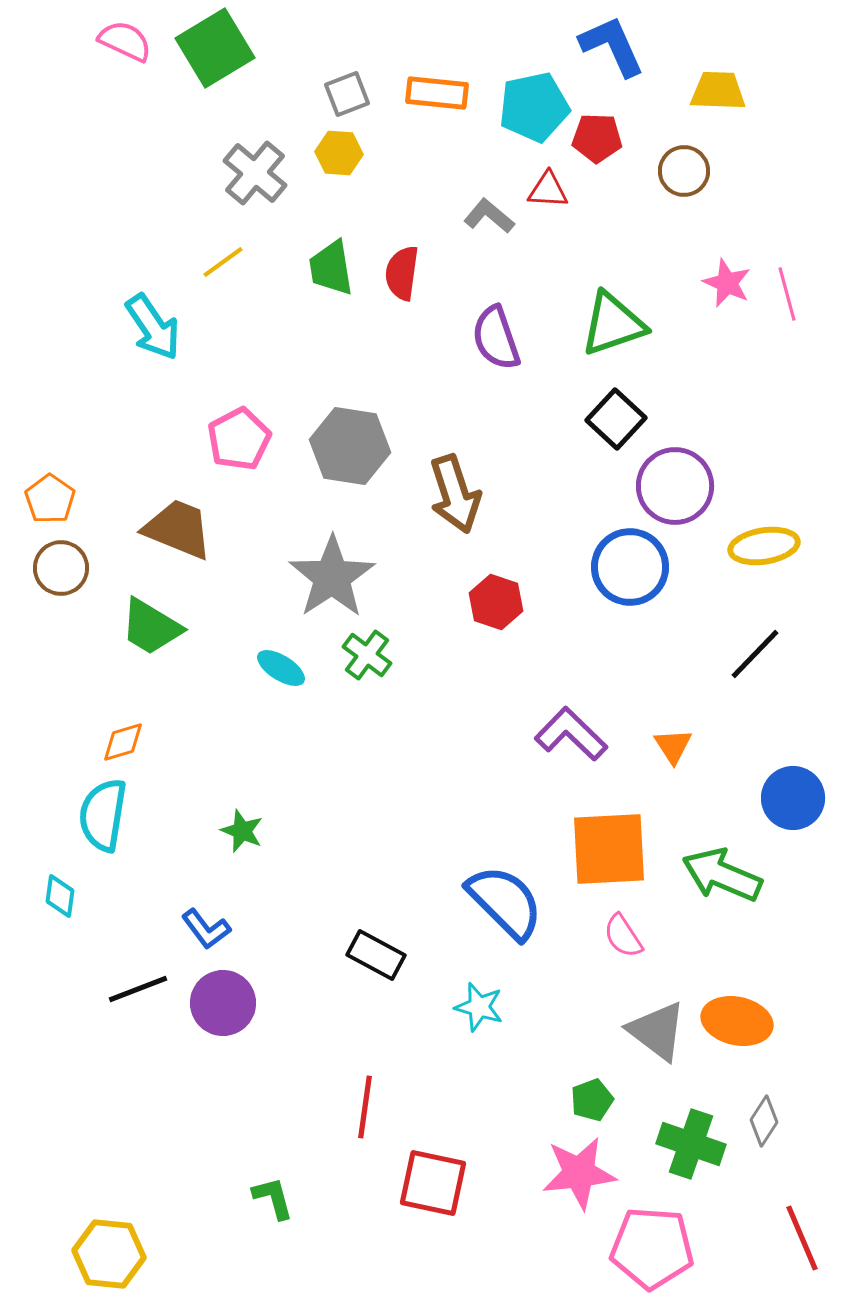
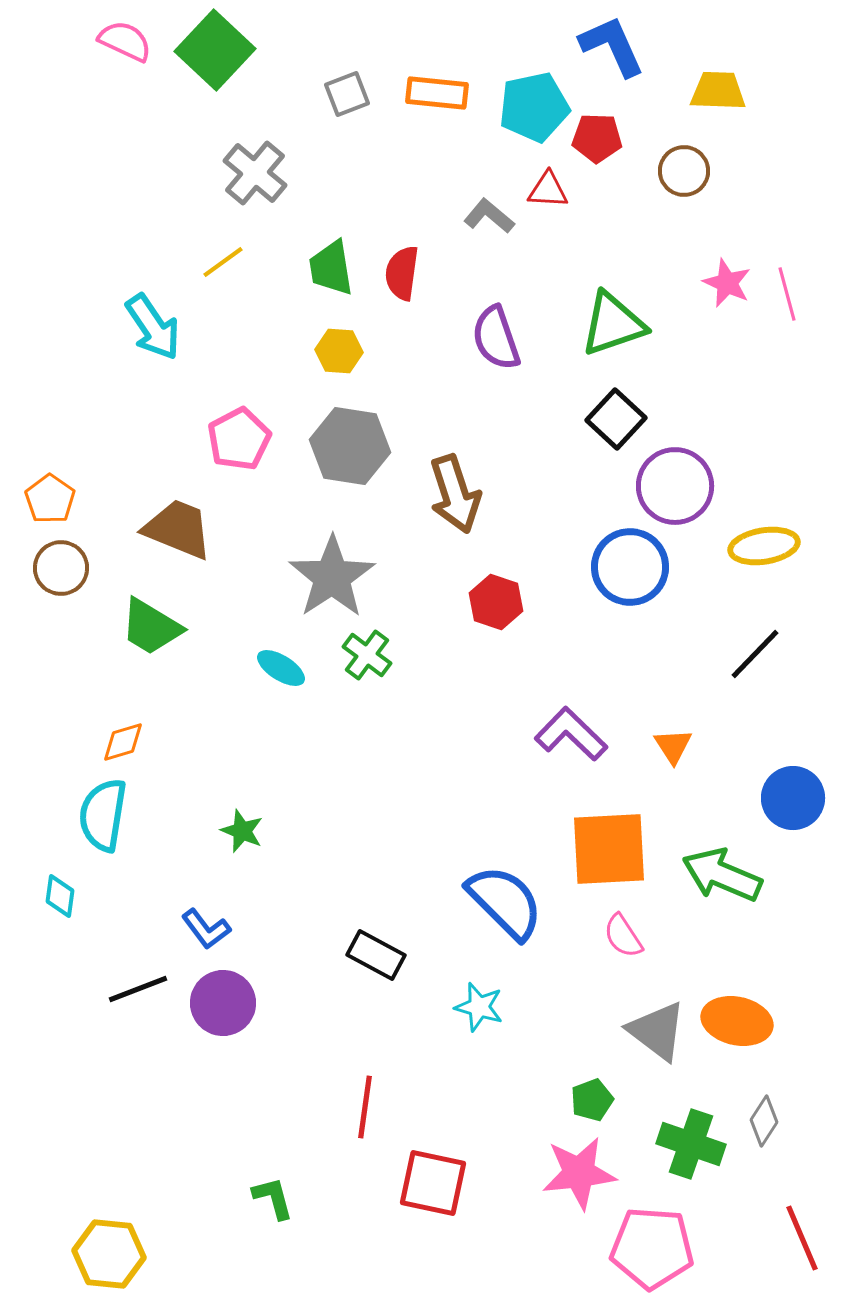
green square at (215, 48): moved 2 px down; rotated 16 degrees counterclockwise
yellow hexagon at (339, 153): moved 198 px down
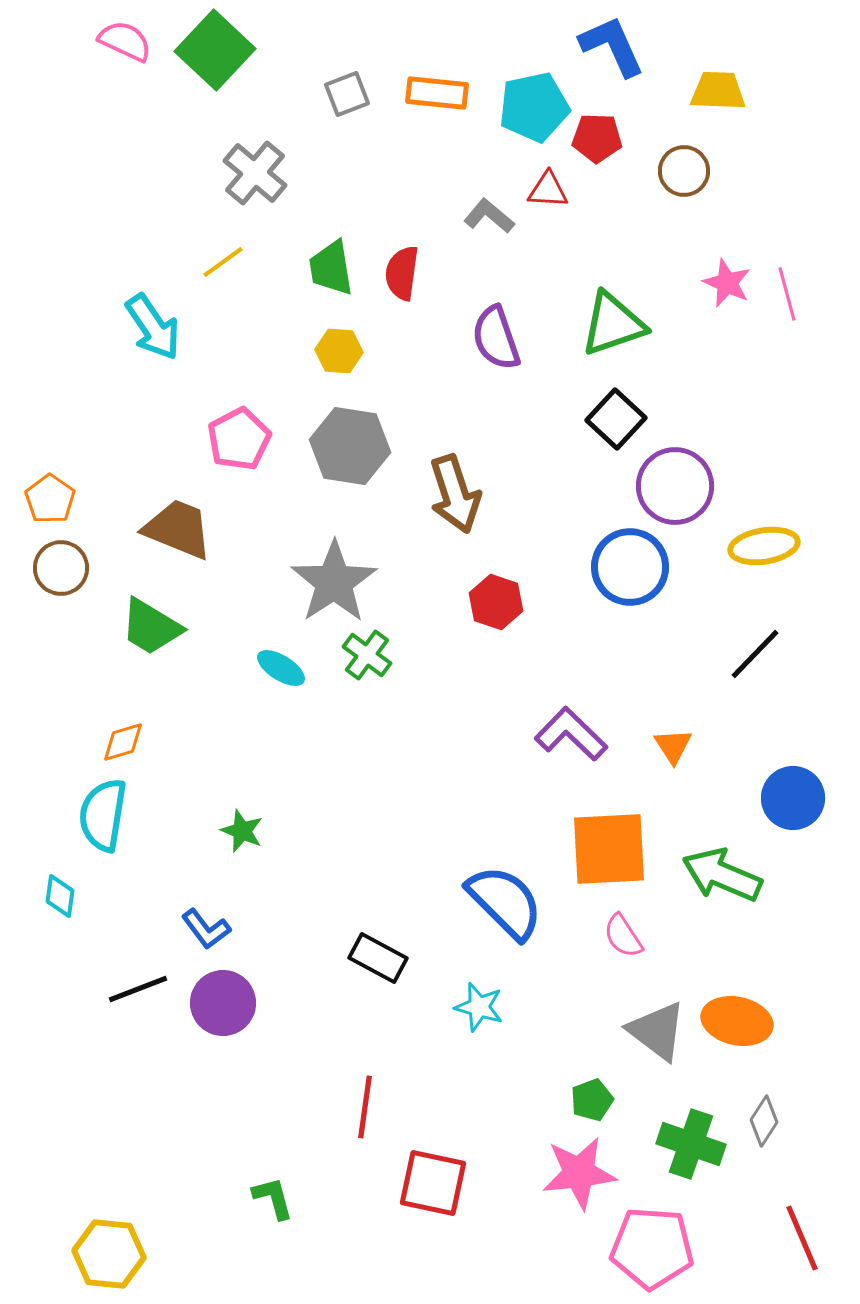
gray star at (332, 577): moved 2 px right, 5 px down
black rectangle at (376, 955): moved 2 px right, 3 px down
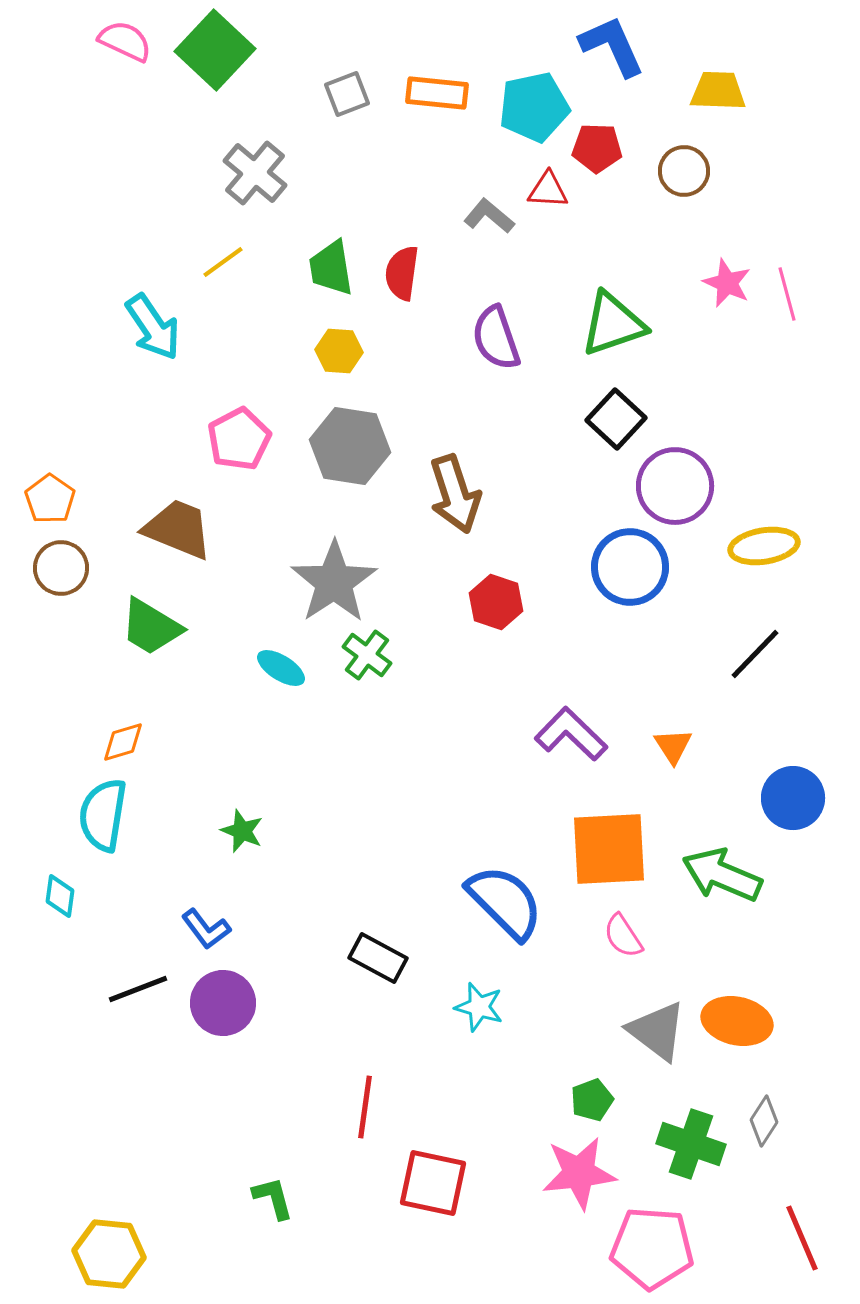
red pentagon at (597, 138): moved 10 px down
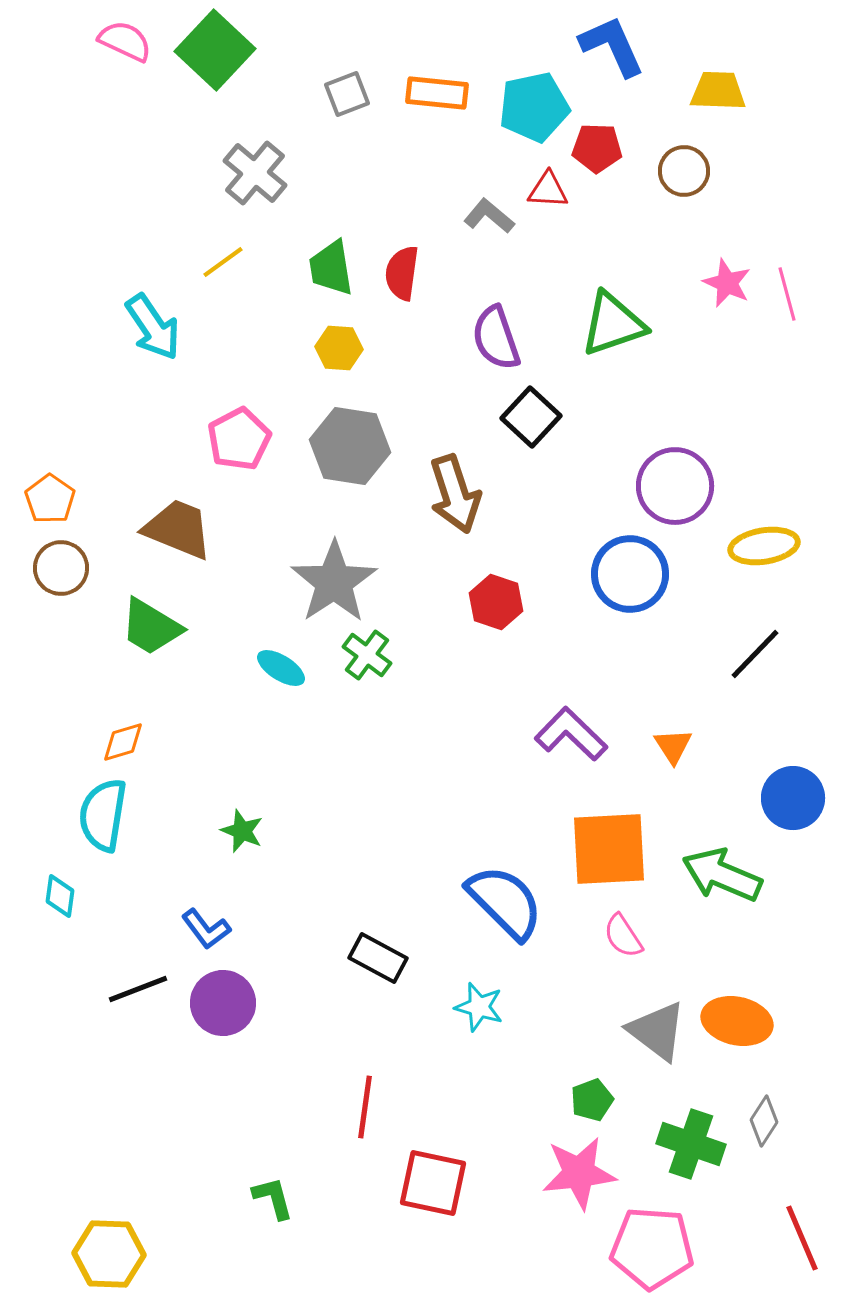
yellow hexagon at (339, 351): moved 3 px up
black square at (616, 419): moved 85 px left, 2 px up
blue circle at (630, 567): moved 7 px down
yellow hexagon at (109, 1254): rotated 4 degrees counterclockwise
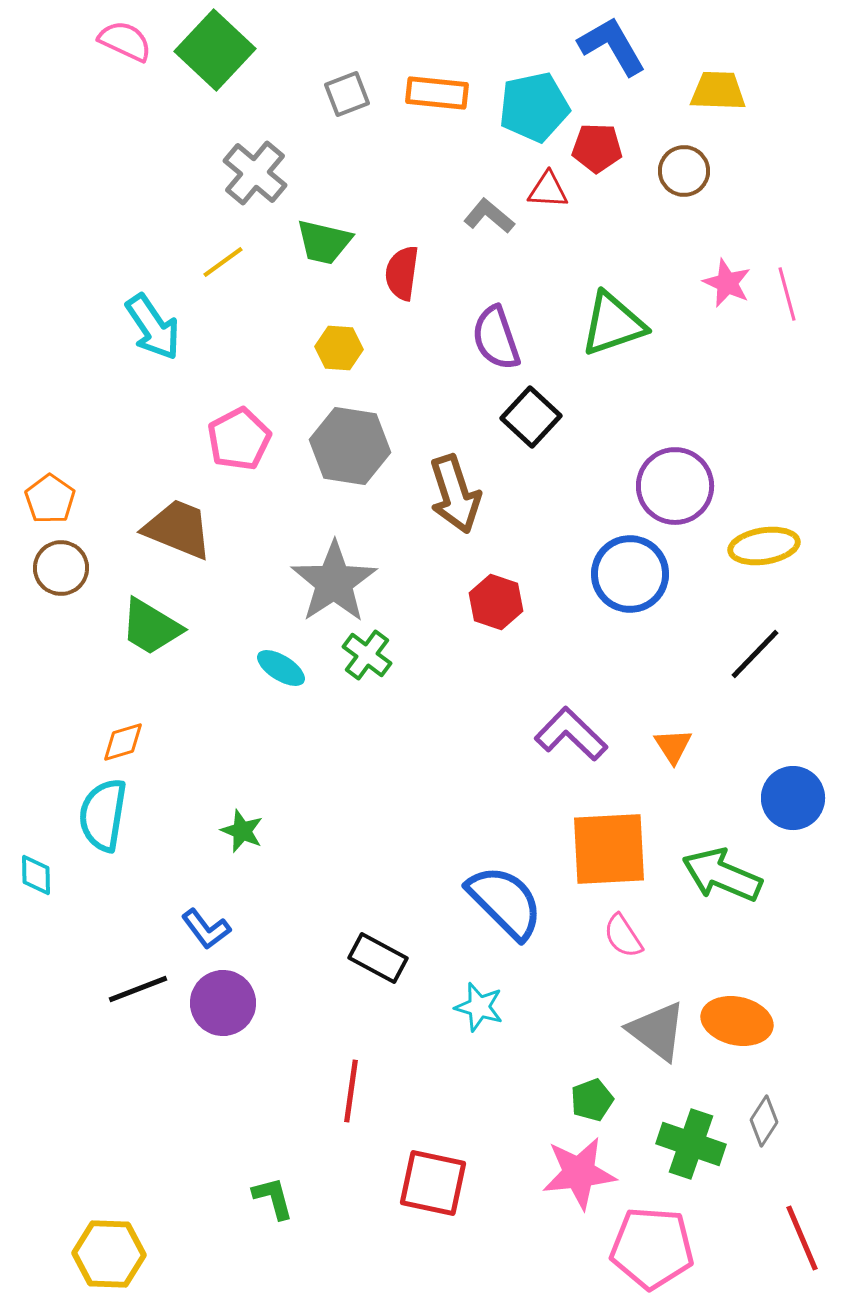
blue L-shape at (612, 46): rotated 6 degrees counterclockwise
green trapezoid at (331, 268): moved 7 px left, 26 px up; rotated 68 degrees counterclockwise
cyan diamond at (60, 896): moved 24 px left, 21 px up; rotated 9 degrees counterclockwise
red line at (365, 1107): moved 14 px left, 16 px up
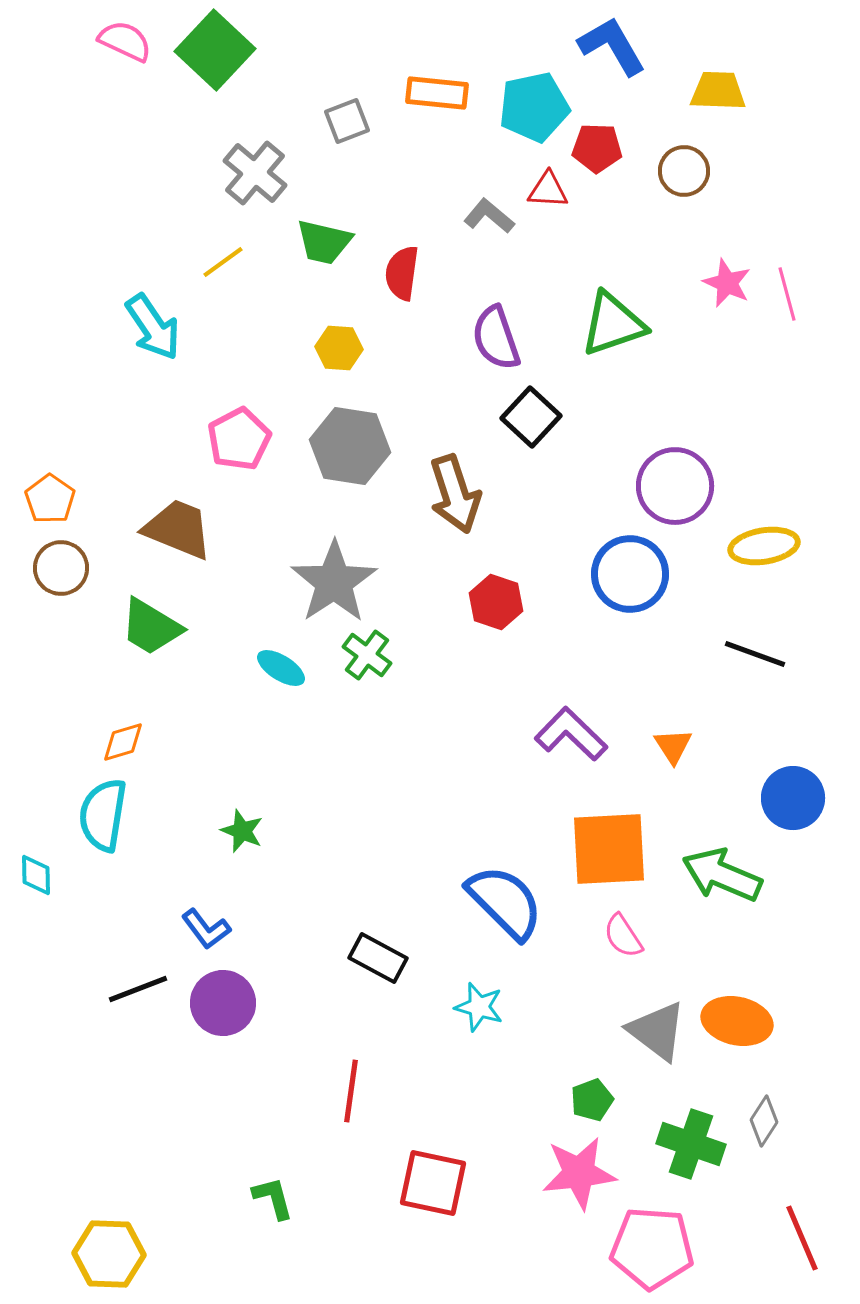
gray square at (347, 94): moved 27 px down
black line at (755, 654): rotated 66 degrees clockwise
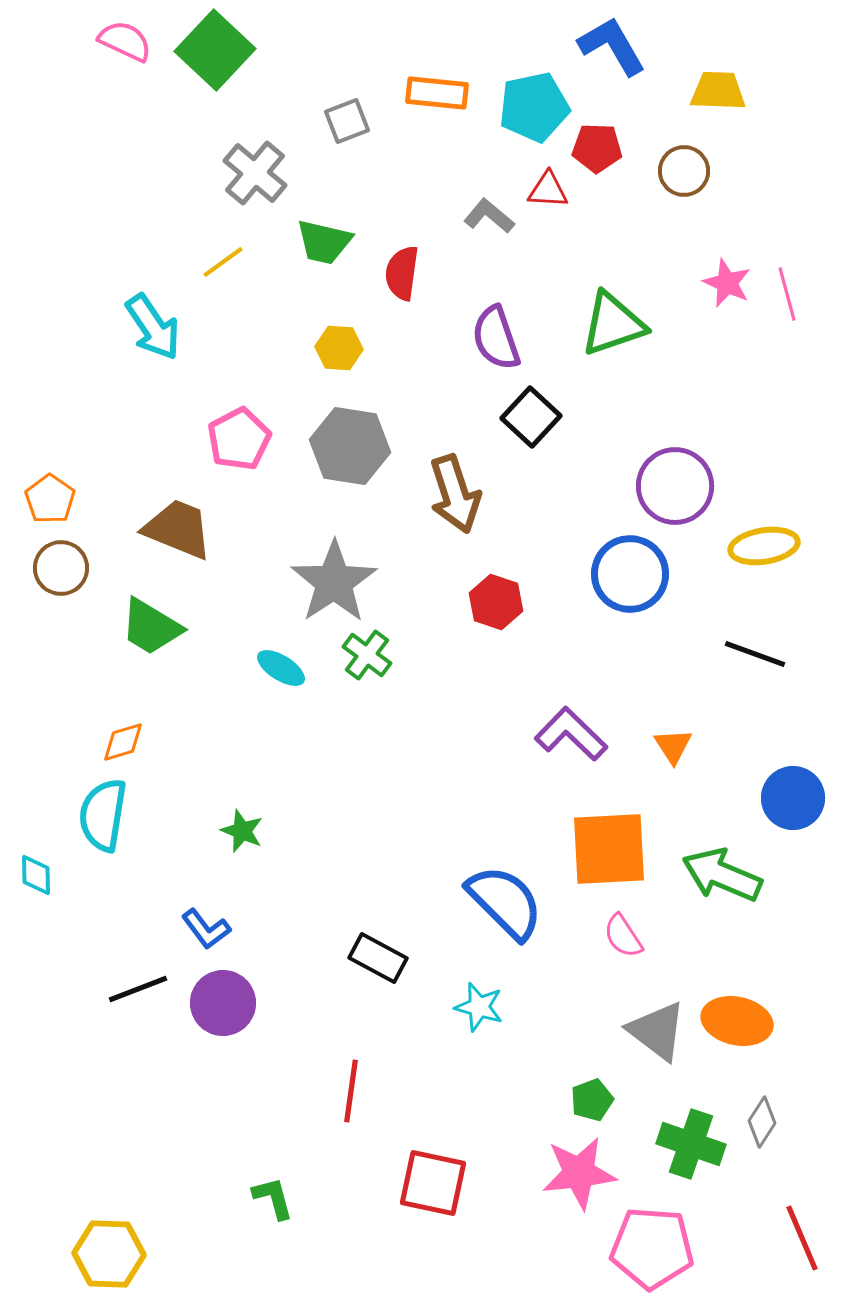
gray diamond at (764, 1121): moved 2 px left, 1 px down
